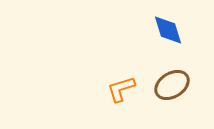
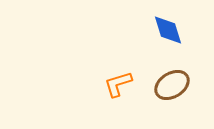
orange L-shape: moved 3 px left, 5 px up
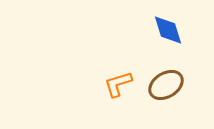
brown ellipse: moved 6 px left
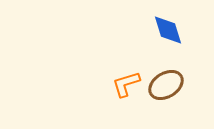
orange L-shape: moved 8 px right
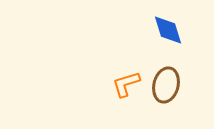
brown ellipse: rotated 44 degrees counterclockwise
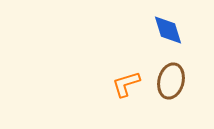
brown ellipse: moved 5 px right, 4 px up
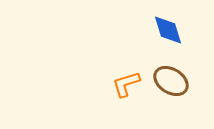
brown ellipse: rotated 72 degrees counterclockwise
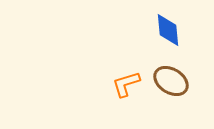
blue diamond: rotated 12 degrees clockwise
